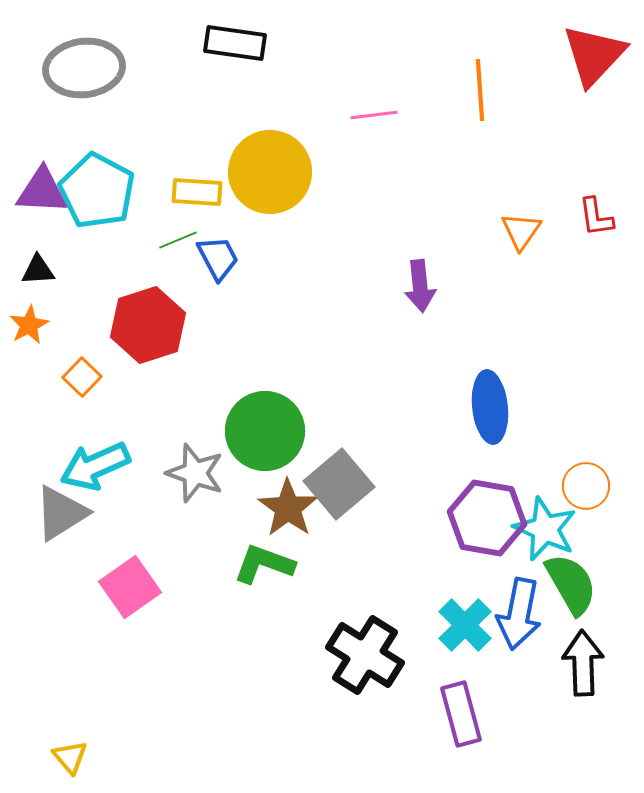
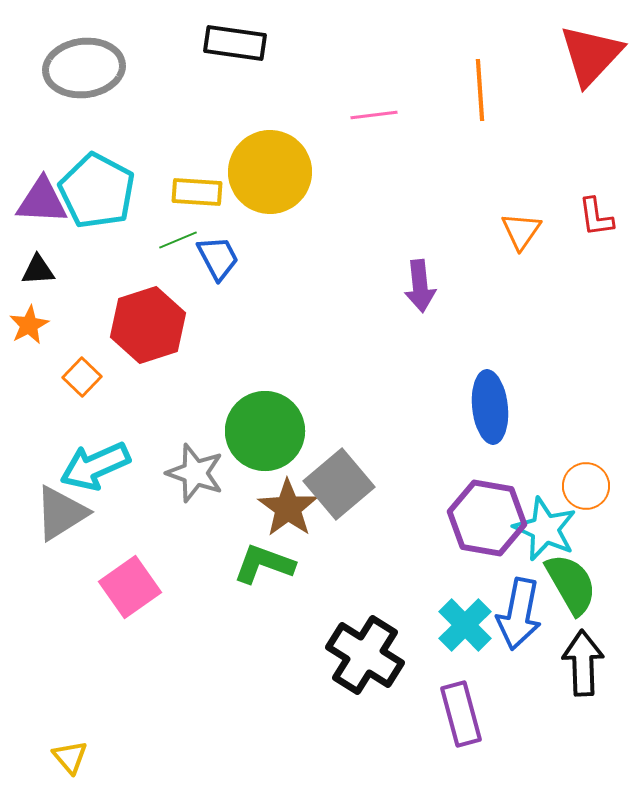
red triangle: moved 3 px left
purple triangle: moved 10 px down
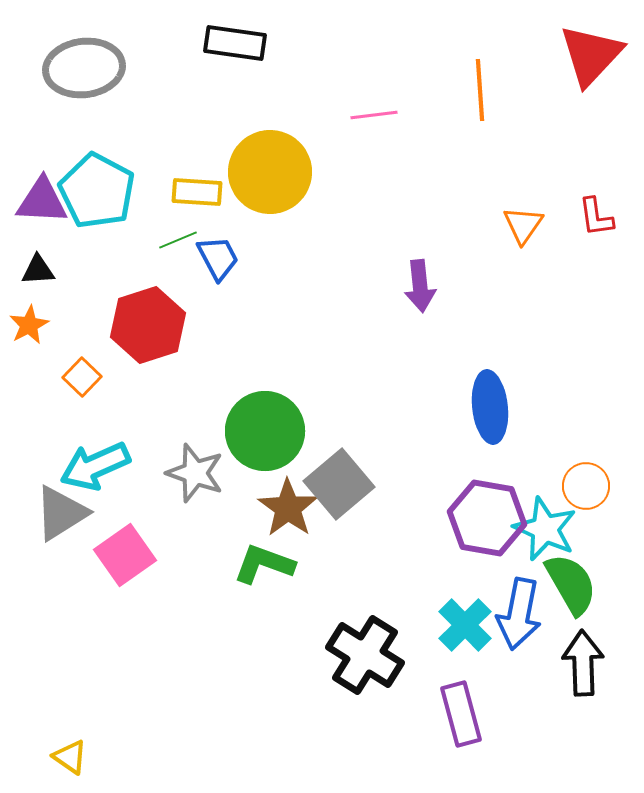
orange triangle: moved 2 px right, 6 px up
pink square: moved 5 px left, 32 px up
yellow triangle: rotated 15 degrees counterclockwise
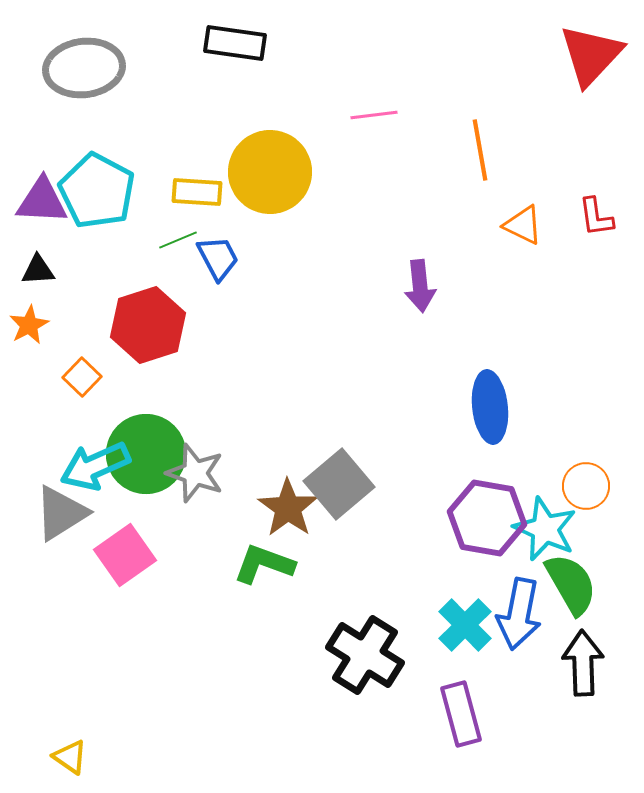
orange line: moved 60 px down; rotated 6 degrees counterclockwise
orange triangle: rotated 39 degrees counterclockwise
green circle: moved 119 px left, 23 px down
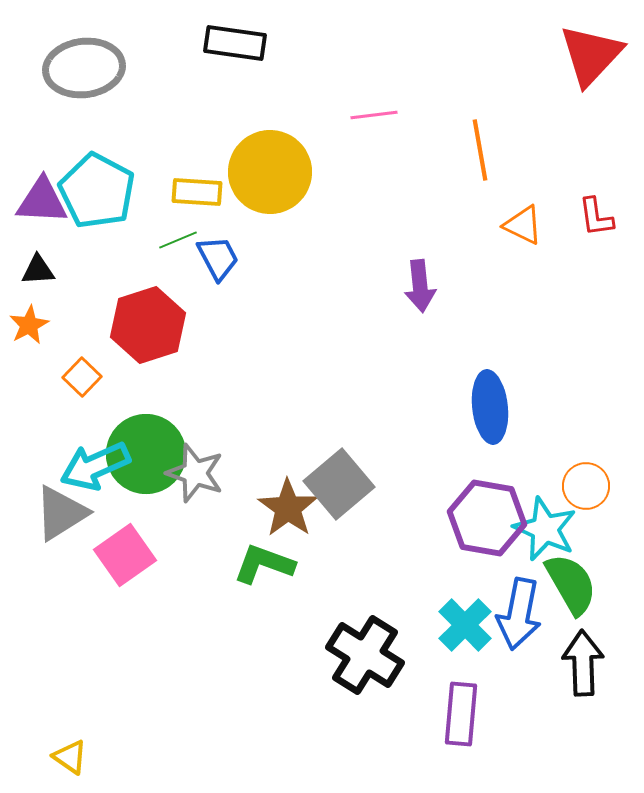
purple rectangle: rotated 20 degrees clockwise
